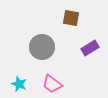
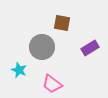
brown square: moved 9 px left, 5 px down
cyan star: moved 14 px up
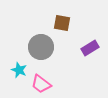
gray circle: moved 1 px left
pink trapezoid: moved 11 px left
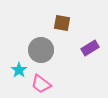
gray circle: moved 3 px down
cyan star: rotated 14 degrees clockwise
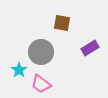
gray circle: moved 2 px down
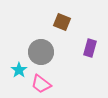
brown square: moved 1 px up; rotated 12 degrees clockwise
purple rectangle: rotated 42 degrees counterclockwise
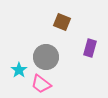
gray circle: moved 5 px right, 5 px down
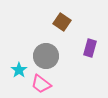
brown square: rotated 12 degrees clockwise
gray circle: moved 1 px up
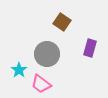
gray circle: moved 1 px right, 2 px up
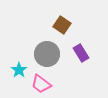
brown square: moved 3 px down
purple rectangle: moved 9 px left, 5 px down; rotated 48 degrees counterclockwise
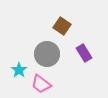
brown square: moved 1 px down
purple rectangle: moved 3 px right
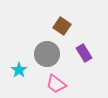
pink trapezoid: moved 15 px right
